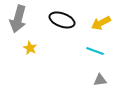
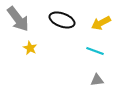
gray arrow: rotated 52 degrees counterclockwise
gray triangle: moved 3 px left
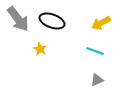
black ellipse: moved 10 px left, 1 px down
yellow star: moved 10 px right, 1 px down
gray triangle: rotated 16 degrees counterclockwise
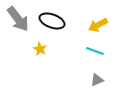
yellow arrow: moved 3 px left, 2 px down
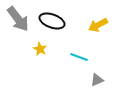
cyan line: moved 16 px left, 6 px down
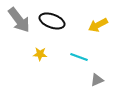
gray arrow: moved 1 px right, 1 px down
yellow star: moved 5 px down; rotated 24 degrees counterclockwise
